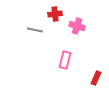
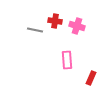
red cross: moved 7 px down; rotated 16 degrees clockwise
pink rectangle: moved 2 px right; rotated 18 degrees counterclockwise
red rectangle: moved 5 px left
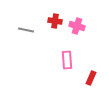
gray line: moved 9 px left
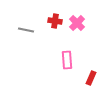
pink cross: moved 3 px up; rotated 28 degrees clockwise
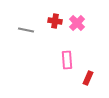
red rectangle: moved 3 px left
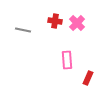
gray line: moved 3 px left
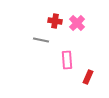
gray line: moved 18 px right, 10 px down
red rectangle: moved 1 px up
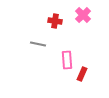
pink cross: moved 6 px right, 8 px up
gray line: moved 3 px left, 4 px down
red rectangle: moved 6 px left, 3 px up
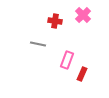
pink rectangle: rotated 24 degrees clockwise
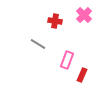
pink cross: moved 1 px right
gray line: rotated 21 degrees clockwise
red rectangle: moved 1 px down
